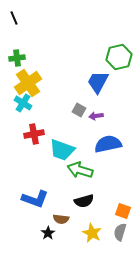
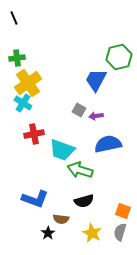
blue trapezoid: moved 2 px left, 2 px up
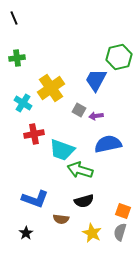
yellow cross: moved 23 px right, 5 px down
black star: moved 22 px left
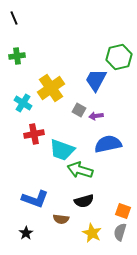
green cross: moved 2 px up
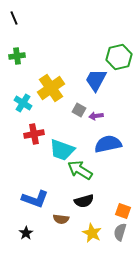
green arrow: rotated 15 degrees clockwise
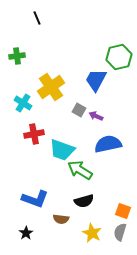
black line: moved 23 px right
yellow cross: moved 1 px up
purple arrow: rotated 32 degrees clockwise
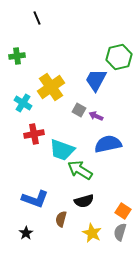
orange square: rotated 14 degrees clockwise
brown semicircle: rotated 98 degrees clockwise
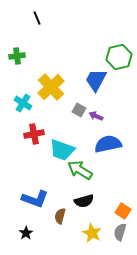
yellow cross: rotated 8 degrees counterclockwise
brown semicircle: moved 1 px left, 3 px up
